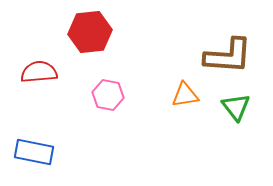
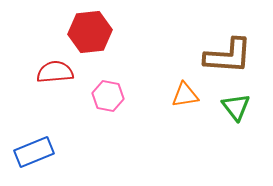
red semicircle: moved 16 px right
pink hexagon: moved 1 px down
blue rectangle: rotated 33 degrees counterclockwise
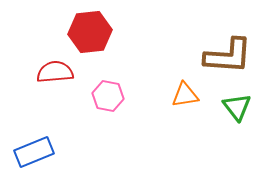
green triangle: moved 1 px right
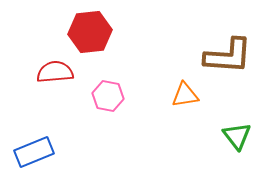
green triangle: moved 29 px down
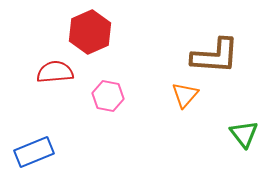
red hexagon: rotated 18 degrees counterclockwise
brown L-shape: moved 13 px left
orange triangle: rotated 40 degrees counterclockwise
green triangle: moved 7 px right, 2 px up
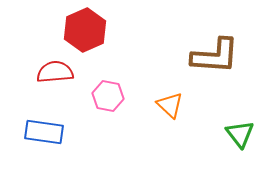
red hexagon: moved 5 px left, 2 px up
orange triangle: moved 15 px left, 10 px down; rotated 28 degrees counterclockwise
green triangle: moved 4 px left
blue rectangle: moved 10 px right, 20 px up; rotated 30 degrees clockwise
